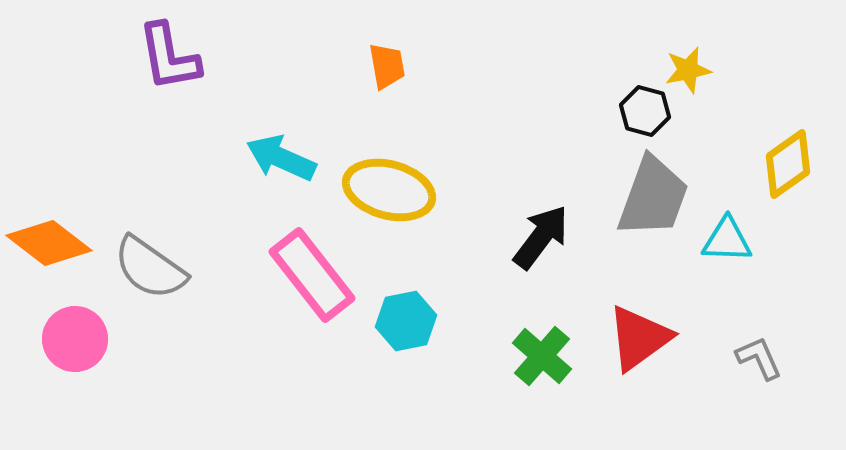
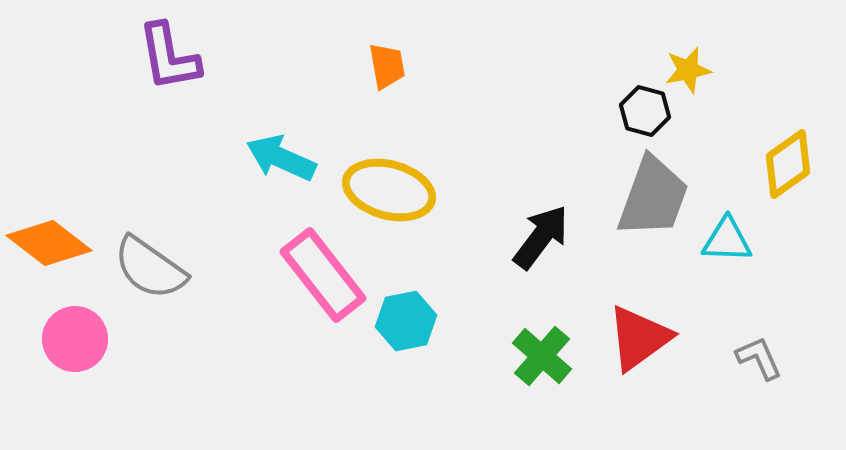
pink rectangle: moved 11 px right
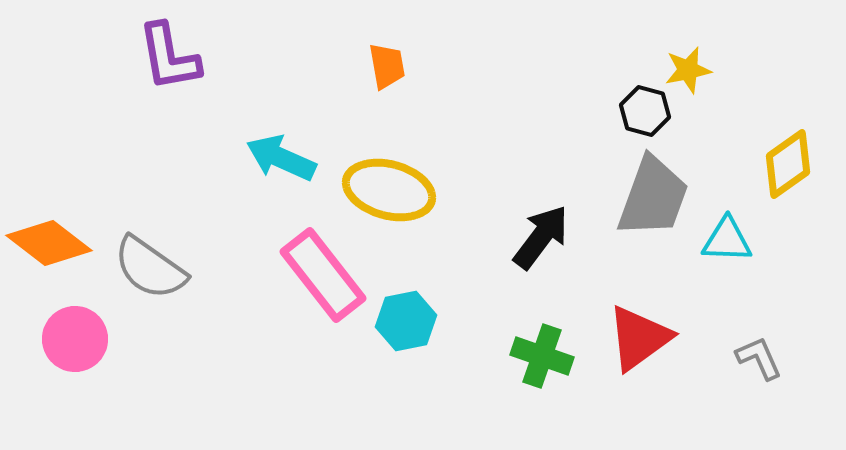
green cross: rotated 22 degrees counterclockwise
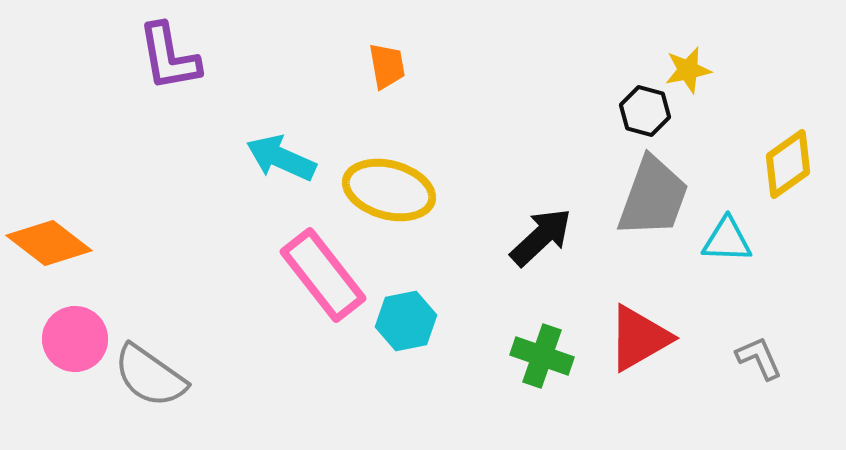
black arrow: rotated 10 degrees clockwise
gray semicircle: moved 108 px down
red triangle: rotated 6 degrees clockwise
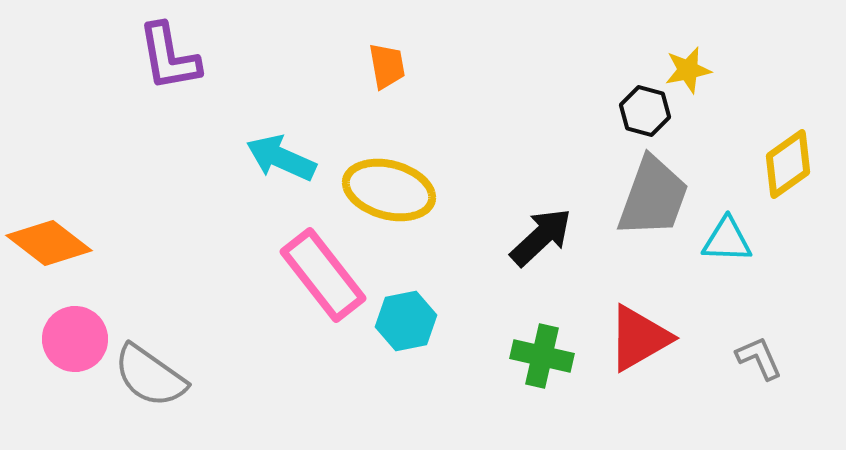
green cross: rotated 6 degrees counterclockwise
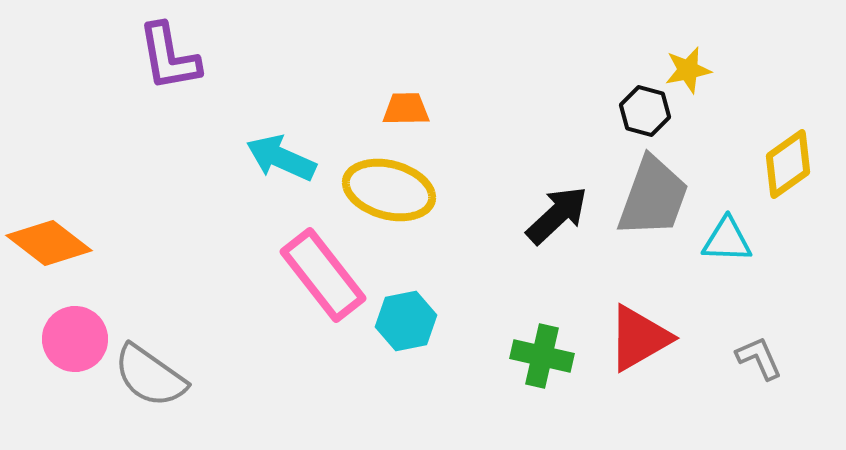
orange trapezoid: moved 19 px right, 43 px down; rotated 81 degrees counterclockwise
black arrow: moved 16 px right, 22 px up
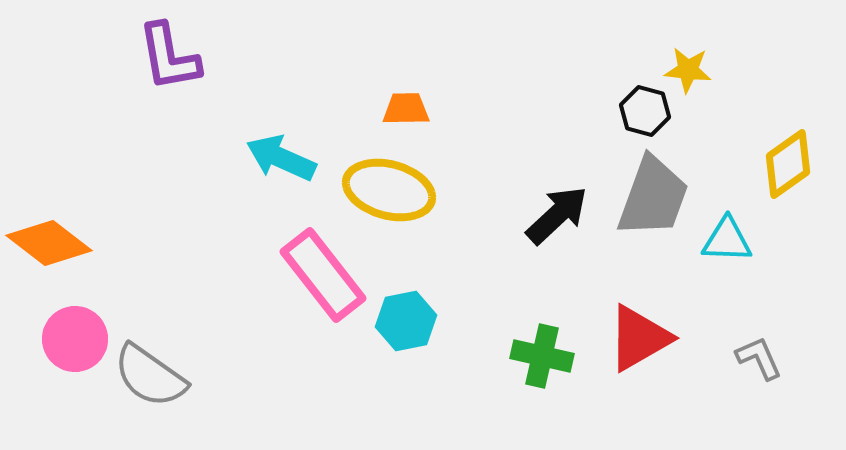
yellow star: rotated 18 degrees clockwise
